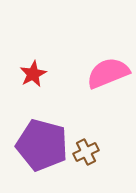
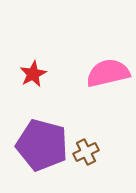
pink semicircle: rotated 9 degrees clockwise
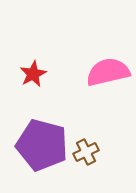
pink semicircle: moved 1 px up
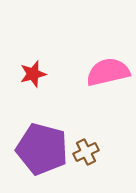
red star: rotated 12 degrees clockwise
purple pentagon: moved 4 px down
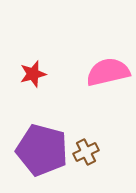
purple pentagon: moved 1 px down
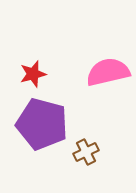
purple pentagon: moved 26 px up
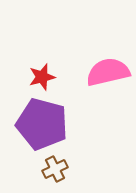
red star: moved 9 px right, 3 px down
brown cross: moved 31 px left, 17 px down
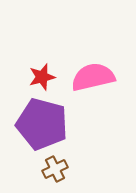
pink semicircle: moved 15 px left, 5 px down
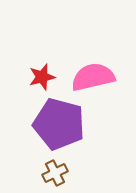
purple pentagon: moved 17 px right
brown cross: moved 4 px down
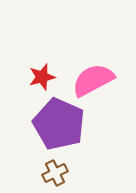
pink semicircle: moved 3 px down; rotated 15 degrees counterclockwise
purple pentagon: rotated 9 degrees clockwise
